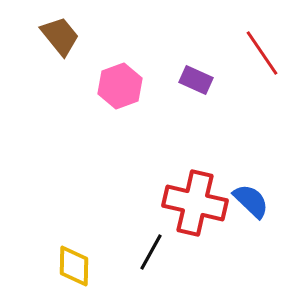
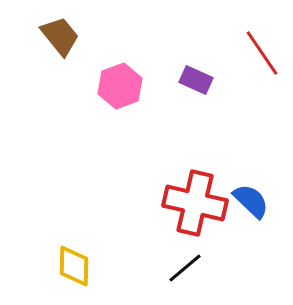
black line: moved 34 px right, 16 px down; rotated 21 degrees clockwise
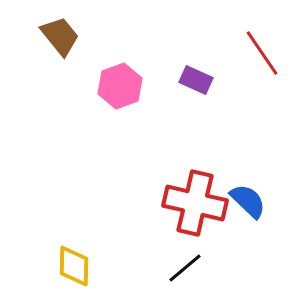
blue semicircle: moved 3 px left
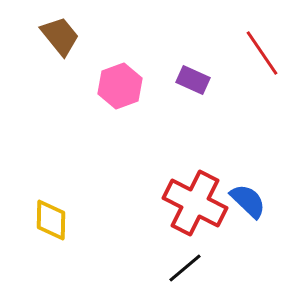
purple rectangle: moved 3 px left
red cross: rotated 14 degrees clockwise
yellow diamond: moved 23 px left, 46 px up
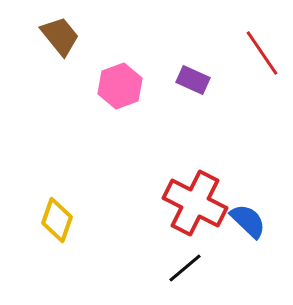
blue semicircle: moved 20 px down
yellow diamond: moved 6 px right; rotated 18 degrees clockwise
